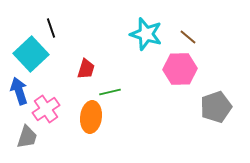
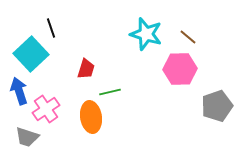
gray pentagon: moved 1 px right, 1 px up
orange ellipse: rotated 16 degrees counterclockwise
gray trapezoid: rotated 90 degrees clockwise
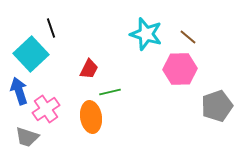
red trapezoid: moved 3 px right; rotated 10 degrees clockwise
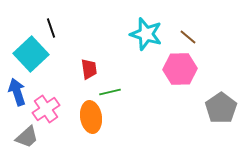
red trapezoid: rotated 35 degrees counterclockwise
blue arrow: moved 2 px left, 1 px down
gray pentagon: moved 4 px right, 2 px down; rotated 16 degrees counterclockwise
gray trapezoid: rotated 60 degrees counterclockwise
